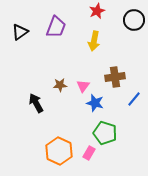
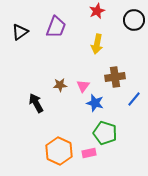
yellow arrow: moved 3 px right, 3 px down
pink rectangle: rotated 48 degrees clockwise
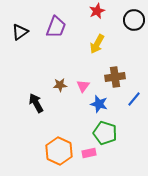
yellow arrow: rotated 18 degrees clockwise
blue star: moved 4 px right, 1 px down
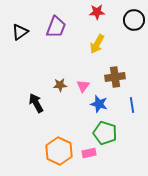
red star: moved 1 px down; rotated 21 degrees clockwise
blue line: moved 2 px left, 6 px down; rotated 49 degrees counterclockwise
